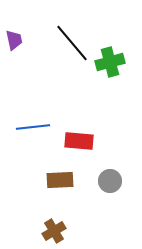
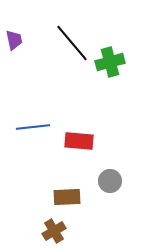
brown rectangle: moved 7 px right, 17 px down
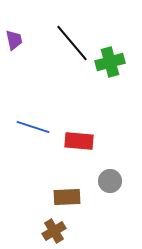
blue line: rotated 24 degrees clockwise
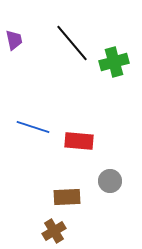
green cross: moved 4 px right
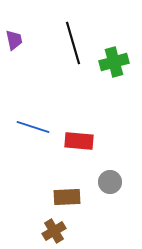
black line: moved 1 px right; rotated 24 degrees clockwise
gray circle: moved 1 px down
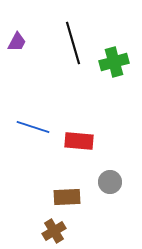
purple trapezoid: moved 3 px right, 2 px down; rotated 40 degrees clockwise
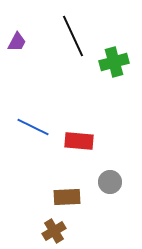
black line: moved 7 px up; rotated 9 degrees counterclockwise
blue line: rotated 8 degrees clockwise
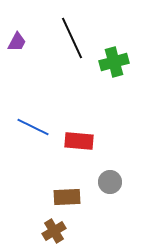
black line: moved 1 px left, 2 px down
